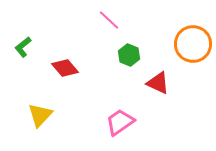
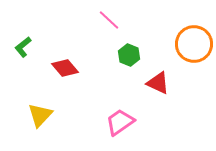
orange circle: moved 1 px right
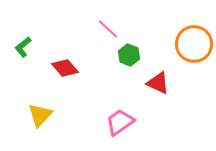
pink line: moved 1 px left, 9 px down
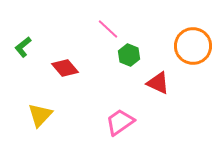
orange circle: moved 1 px left, 2 px down
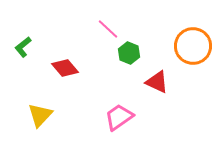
green hexagon: moved 2 px up
red triangle: moved 1 px left, 1 px up
pink trapezoid: moved 1 px left, 5 px up
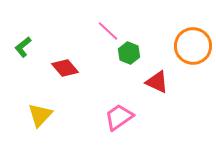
pink line: moved 2 px down
